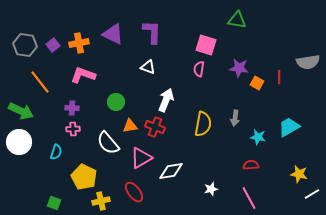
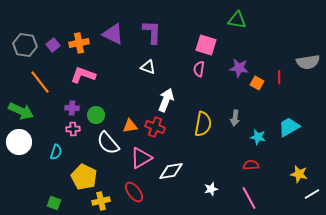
green circle: moved 20 px left, 13 px down
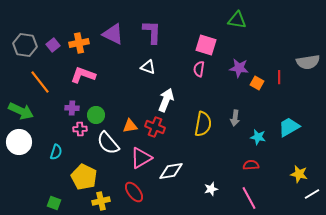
pink cross: moved 7 px right
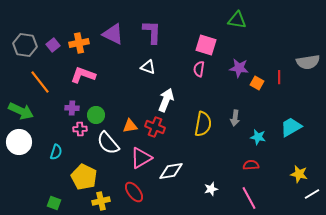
cyan trapezoid: moved 2 px right
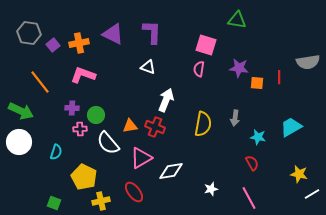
gray hexagon: moved 4 px right, 12 px up
orange square: rotated 24 degrees counterclockwise
red semicircle: moved 1 px right, 2 px up; rotated 63 degrees clockwise
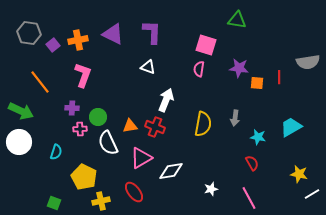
orange cross: moved 1 px left, 3 px up
pink L-shape: rotated 90 degrees clockwise
green circle: moved 2 px right, 2 px down
white semicircle: rotated 15 degrees clockwise
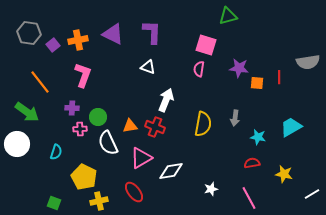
green triangle: moved 9 px left, 4 px up; rotated 24 degrees counterclockwise
green arrow: moved 6 px right, 1 px down; rotated 10 degrees clockwise
white circle: moved 2 px left, 2 px down
red semicircle: rotated 70 degrees counterclockwise
yellow star: moved 15 px left
yellow cross: moved 2 px left
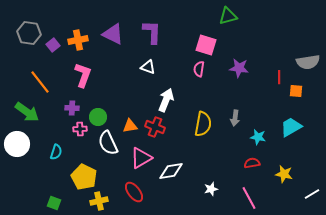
orange square: moved 39 px right, 8 px down
